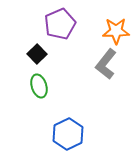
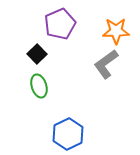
gray L-shape: rotated 16 degrees clockwise
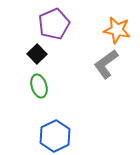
purple pentagon: moved 6 px left
orange star: moved 1 px right, 1 px up; rotated 12 degrees clockwise
blue hexagon: moved 13 px left, 2 px down
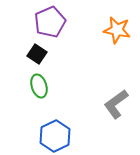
purple pentagon: moved 4 px left, 2 px up
black square: rotated 12 degrees counterclockwise
gray L-shape: moved 10 px right, 40 px down
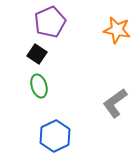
gray L-shape: moved 1 px left, 1 px up
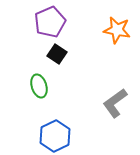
black square: moved 20 px right
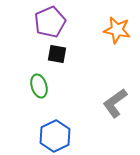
black square: rotated 24 degrees counterclockwise
